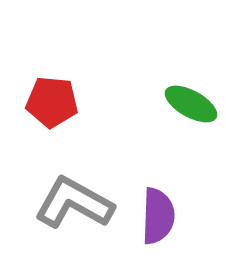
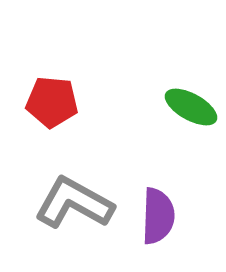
green ellipse: moved 3 px down
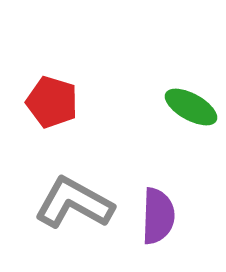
red pentagon: rotated 12 degrees clockwise
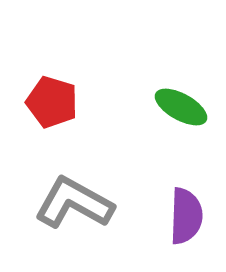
green ellipse: moved 10 px left
purple semicircle: moved 28 px right
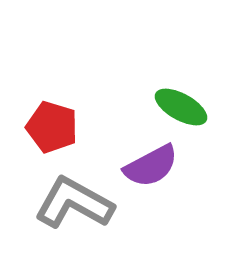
red pentagon: moved 25 px down
purple semicircle: moved 35 px left, 50 px up; rotated 60 degrees clockwise
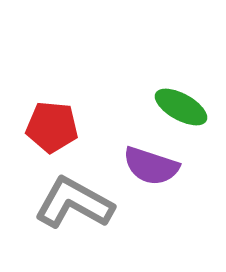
red pentagon: rotated 12 degrees counterclockwise
purple semicircle: rotated 46 degrees clockwise
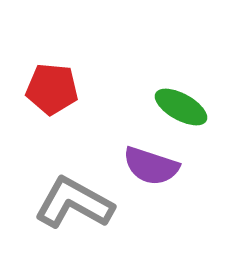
red pentagon: moved 38 px up
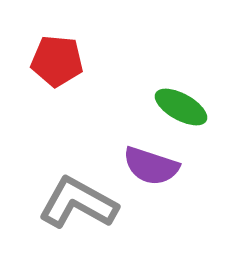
red pentagon: moved 5 px right, 28 px up
gray L-shape: moved 4 px right
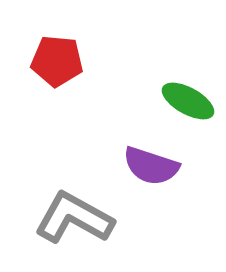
green ellipse: moved 7 px right, 6 px up
gray L-shape: moved 4 px left, 15 px down
